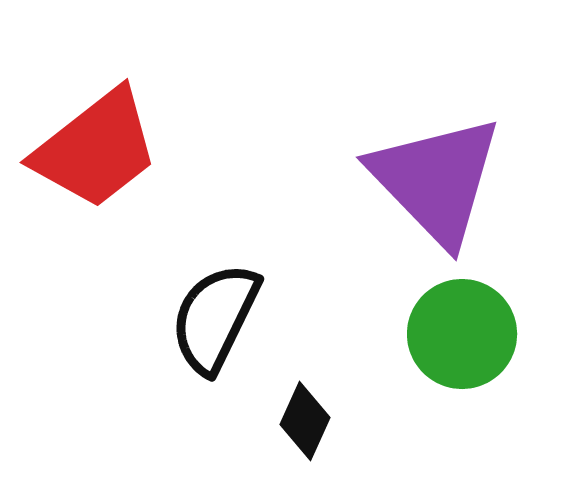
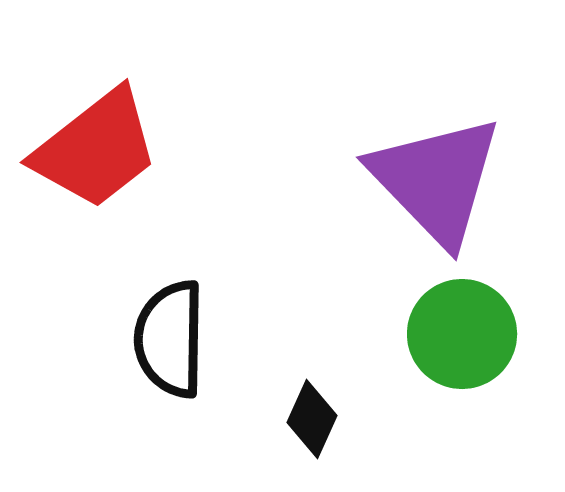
black semicircle: moved 45 px left, 21 px down; rotated 25 degrees counterclockwise
black diamond: moved 7 px right, 2 px up
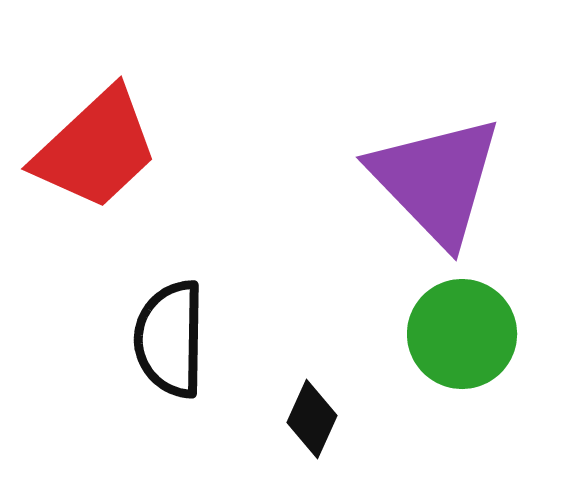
red trapezoid: rotated 5 degrees counterclockwise
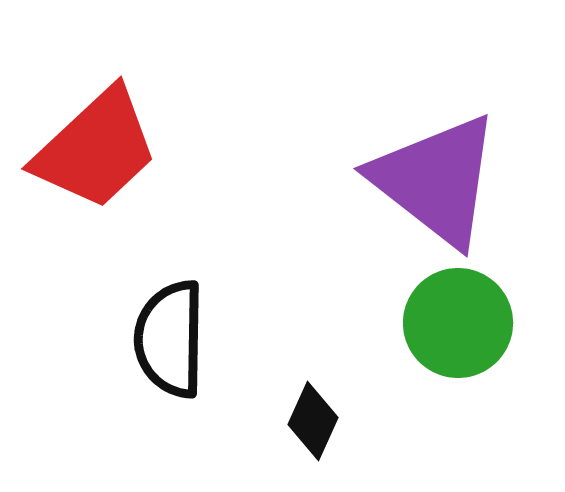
purple triangle: rotated 8 degrees counterclockwise
green circle: moved 4 px left, 11 px up
black diamond: moved 1 px right, 2 px down
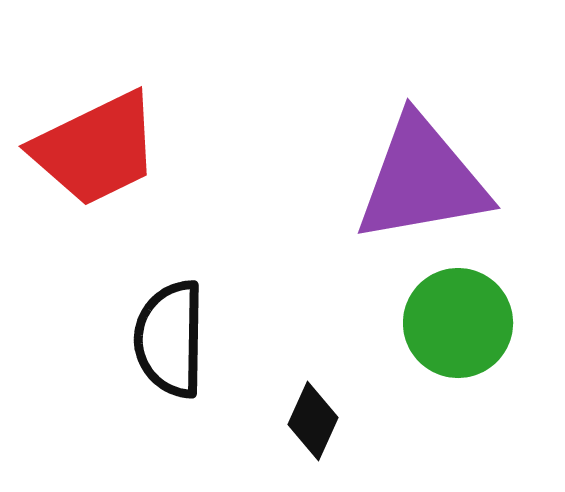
red trapezoid: rotated 17 degrees clockwise
purple triangle: moved 14 px left; rotated 48 degrees counterclockwise
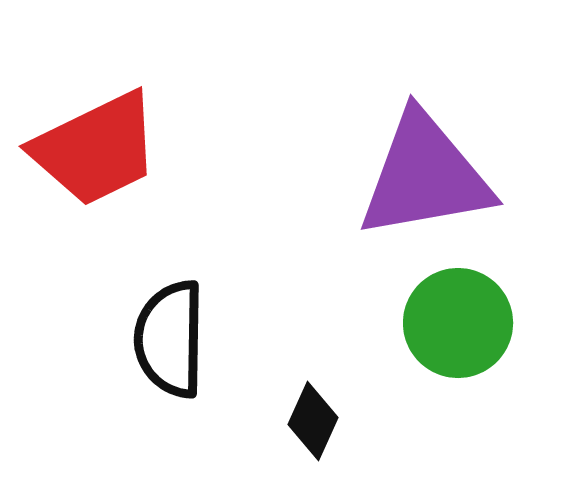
purple triangle: moved 3 px right, 4 px up
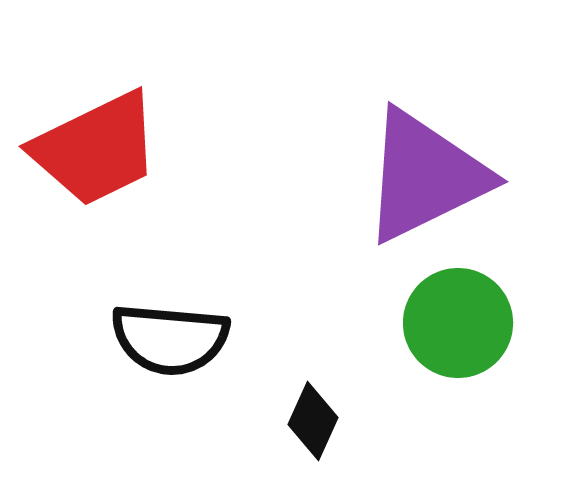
purple triangle: rotated 16 degrees counterclockwise
black semicircle: rotated 86 degrees counterclockwise
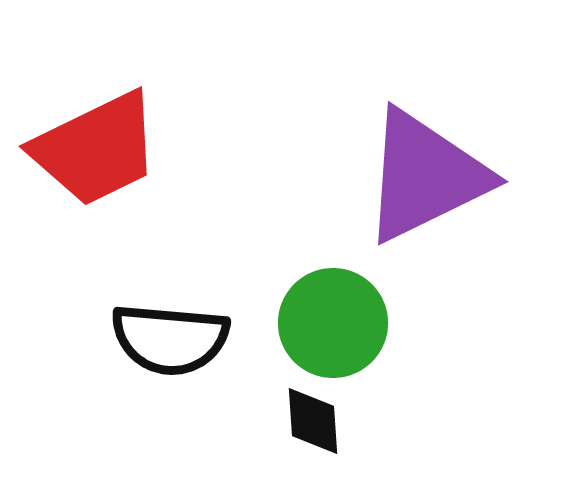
green circle: moved 125 px left
black diamond: rotated 28 degrees counterclockwise
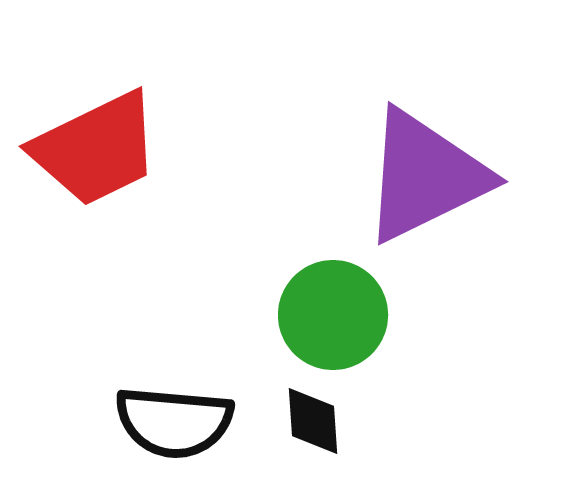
green circle: moved 8 px up
black semicircle: moved 4 px right, 83 px down
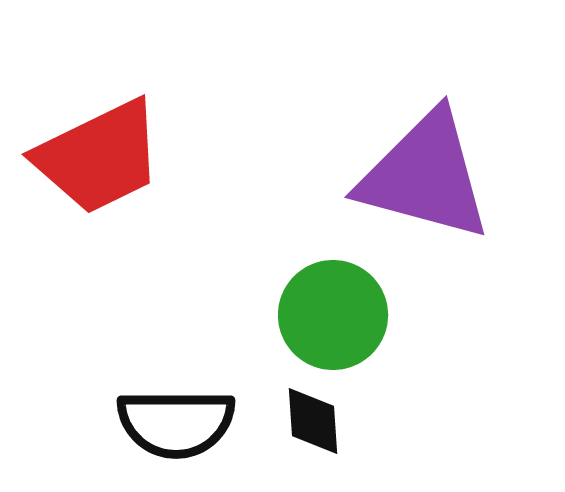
red trapezoid: moved 3 px right, 8 px down
purple triangle: rotated 41 degrees clockwise
black semicircle: moved 2 px right, 1 px down; rotated 5 degrees counterclockwise
